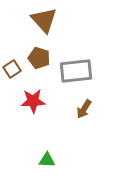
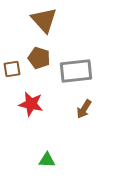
brown square: rotated 24 degrees clockwise
red star: moved 2 px left, 3 px down; rotated 15 degrees clockwise
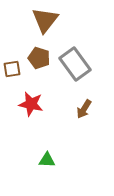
brown triangle: moved 1 px right; rotated 20 degrees clockwise
gray rectangle: moved 1 px left, 7 px up; rotated 60 degrees clockwise
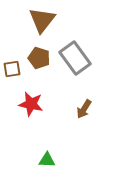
brown triangle: moved 3 px left
gray rectangle: moved 6 px up
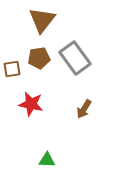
brown pentagon: rotated 25 degrees counterclockwise
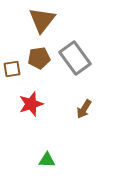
red star: rotated 30 degrees counterclockwise
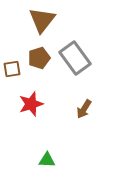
brown pentagon: rotated 10 degrees counterclockwise
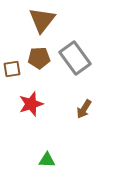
brown pentagon: rotated 15 degrees clockwise
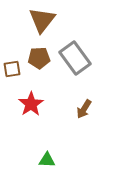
red star: rotated 15 degrees counterclockwise
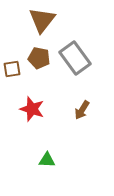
brown pentagon: rotated 15 degrees clockwise
red star: moved 1 px right, 5 px down; rotated 20 degrees counterclockwise
brown arrow: moved 2 px left, 1 px down
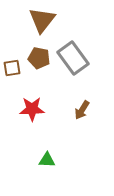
gray rectangle: moved 2 px left
brown square: moved 1 px up
red star: rotated 20 degrees counterclockwise
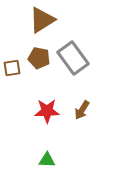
brown triangle: rotated 20 degrees clockwise
red star: moved 15 px right, 2 px down
